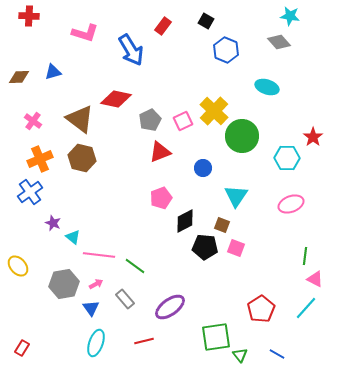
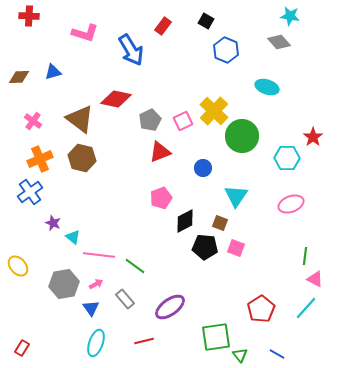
brown square at (222, 225): moved 2 px left, 2 px up
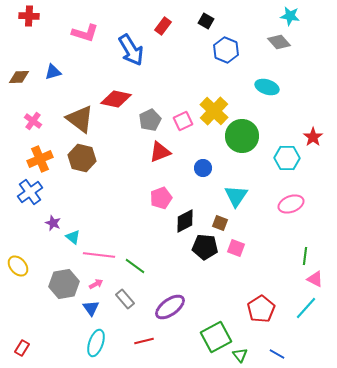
green square at (216, 337): rotated 20 degrees counterclockwise
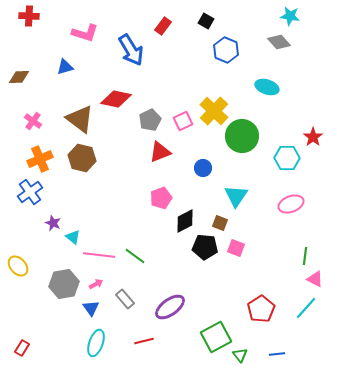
blue triangle at (53, 72): moved 12 px right, 5 px up
green line at (135, 266): moved 10 px up
blue line at (277, 354): rotated 35 degrees counterclockwise
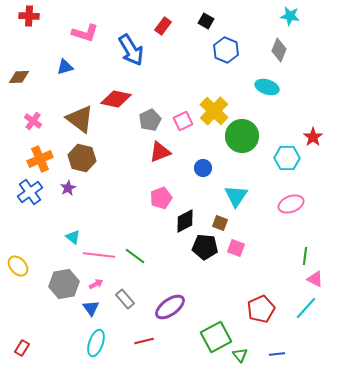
gray diamond at (279, 42): moved 8 px down; rotated 65 degrees clockwise
purple star at (53, 223): moved 15 px right, 35 px up; rotated 21 degrees clockwise
red pentagon at (261, 309): rotated 8 degrees clockwise
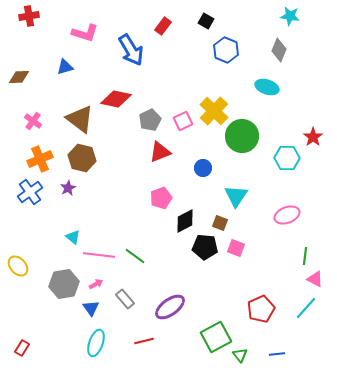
red cross at (29, 16): rotated 12 degrees counterclockwise
pink ellipse at (291, 204): moved 4 px left, 11 px down
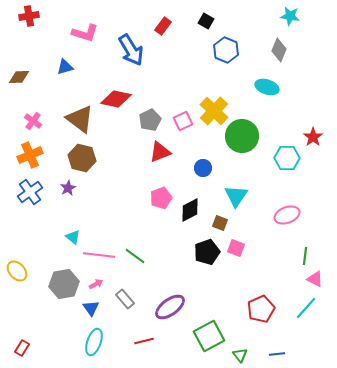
orange cross at (40, 159): moved 10 px left, 4 px up
black diamond at (185, 221): moved 5 px right, 11 px up
black pentagon at (205, 247): moved 2 px right, 5 px down; rotated 25 degrees counterclockwise
yellow ellipse at (18, 266): moved 1 px left, 5 px down
green square at (216, 337): moved 7 px left, 1 px up
cyan ellipse at (96, 343): moved 2 px left, 1 px up
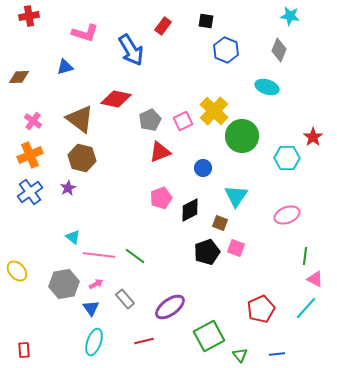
black square at (206, 21): rotated 21 degrees counterclockwise
red rectangle at (22, 348): moved 2 px right, 2 px down; rotated 35 degrees counterclockwise
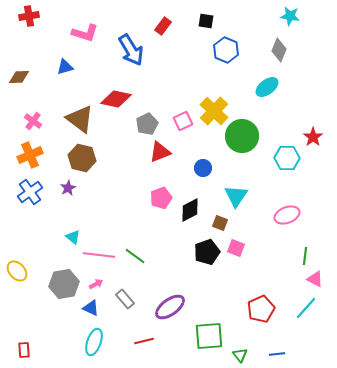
cyan ellipse at (267, 87): rotated 55 degrees counterclockwise
gray pentagon at (150, 120): moved 3 px left, 4 px down
blue triangle at (91, 308): rotated 30 degrees counterclockwise
green square at (209, 336): rotated 24 degrees clockwise
